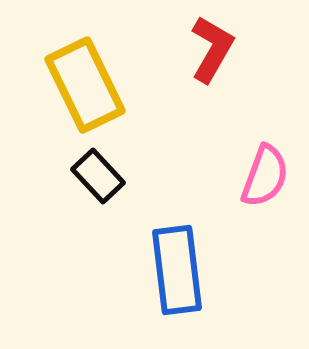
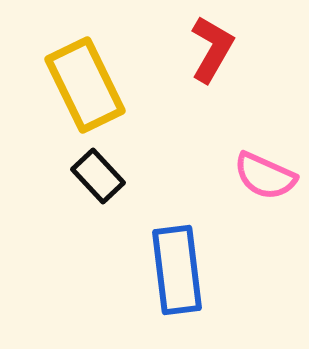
pink semicircle: rotated 94 degrees clockwise
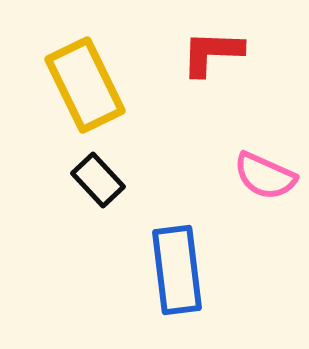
red L-shape: moved 4 px down; rotated 118 degrees counterclockwise
black rectangle: moved 4 px down
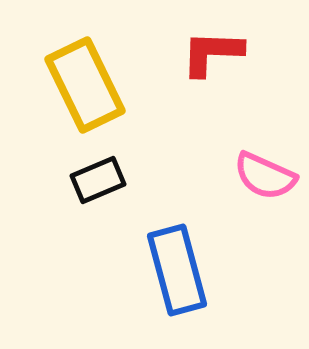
black rectangle: rotated 70 degrees counterclockwise
blue rectangle: rotated 8 degrees counterclockwise
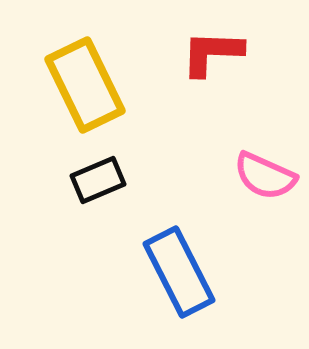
blue rectangle: moved 2 px right, 2 px down; rotated 12 degrees counterclockwise
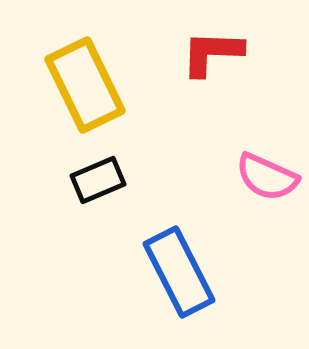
pink semicircle: moved 2 px right, 1 px down
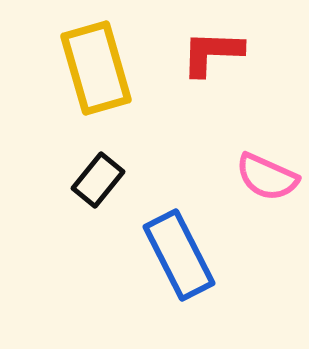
yellow rectangle: moved 11 px right, 17 px up; rotated 10 degrees clockwise
black rectangle: rotated 28 degrees counterclockwise
blue rectangle: moved 17 px up
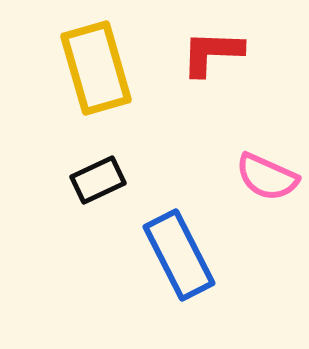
black rectangle: rotated 26 degrees clockwise
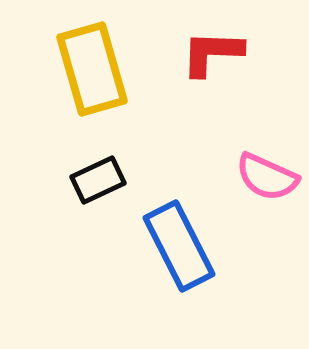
yellow rectangle: moved 4 px left, 1 px down
blue rectangle: moved 9 px up
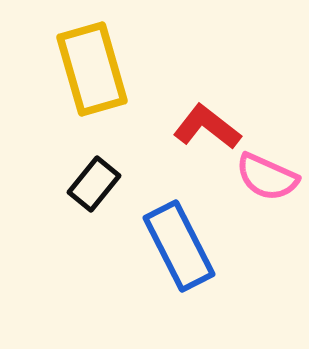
red L-shape: moved 5 px left, 74 px down; rotated 36 degrees clockwise
black rectangle: moved 4 px left, 4 px down; rotated 26 degrees counterclockwise
